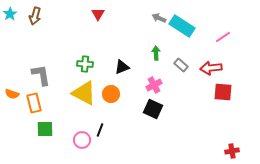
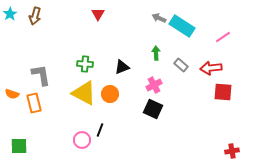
orange circle: moved 1 px left
green square: moved 26 px left, 17 px down
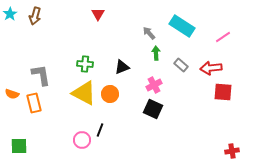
gray arrow: moved 10 px left, 15 px down; rotated 24 degrees clockwise
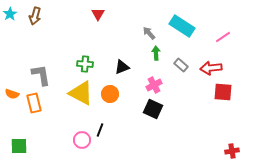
yellow triangle: moved 3 px left
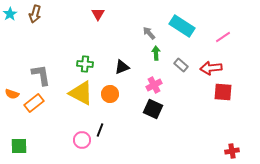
brown arrow: moved 2 px up
orange rectangle: rotated 66 degrees clockwise
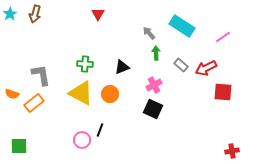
red arrow: moved 5 px left; rotated 20 degrees counterclockwise
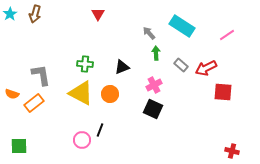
pink line: moved 4 px right, 2 px up
red cross: rotated 24 degrees clockwise
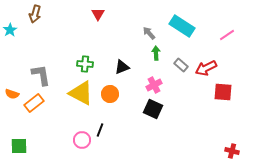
cyan star: moved 16 px down
